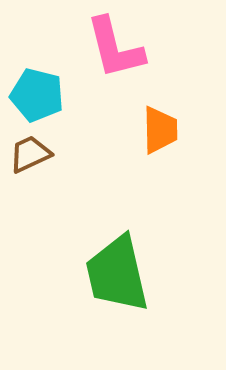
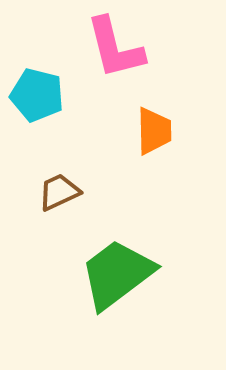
orange trapezoid: moved 6 px left, 1 px down
brown trapezoid: moved 29 px right, 38 px down
green trapezoid: rotated 66 degrees clockwise
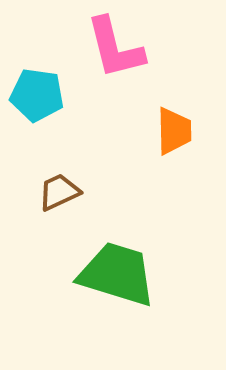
cyan pentagon: rotated 6 degrees counterclockwise
orange trapezoid: moved 20 px right
green trapezoid: rotated 54 degrees clockwise
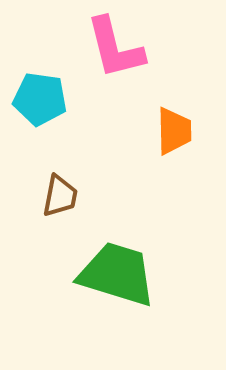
cyan pentagon: moved 3 px right, 4 px down
brown trapezoid: moved 1 px right, 4 px down; rotated 126 degrees clockwise
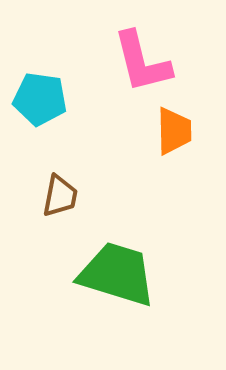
pink L-shape: moved 27 px right, 14 px down
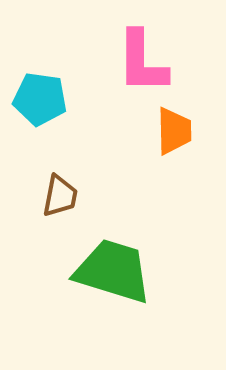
pink L-shape: rotated 14 degrees clockwise
green trapezoid: moved 4 px left, 3 px up
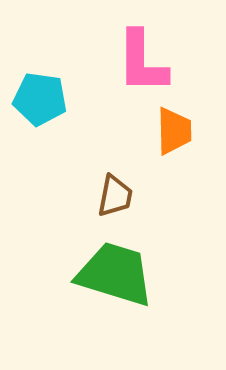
brown trapezoid: moved 55 px right
green trapezoid: moved 2 px right, 3 px down
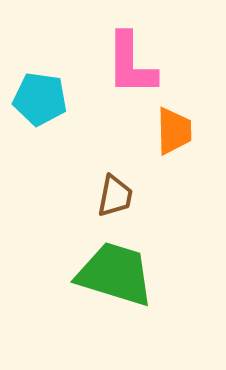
pink L-shape: moved 11 px left, 2 px down
